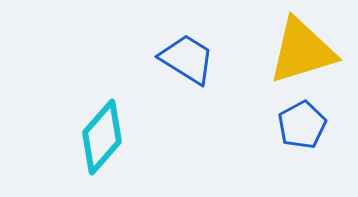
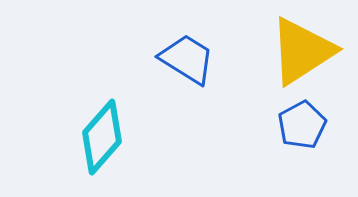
yellow triangle: rotated 16 degrees counterclockwise
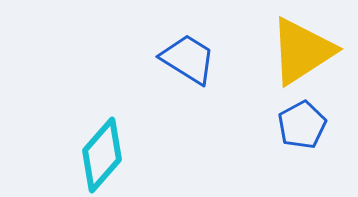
blue trapezoid: moved 1 px right
cyan diamond: moved 18 px down
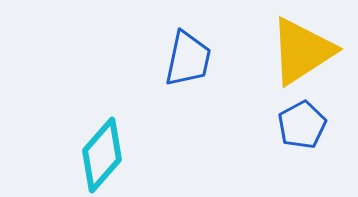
blue trapezoid: rotated 70 degrees clockwise
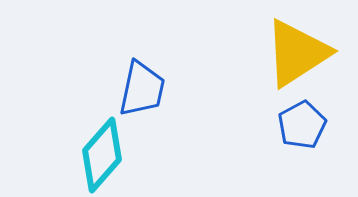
yellow triangle: moved 5 px left, 2 px down
blue trapezoid: moved 46 px left, 30 px down
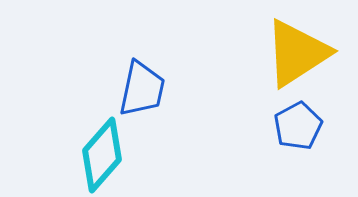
blue pentagon: moved 4 px left, 1 px down
